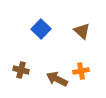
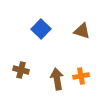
brown triangle: rotated 24 degrees counterclockwise
orange cross: moved 5 px down
brown arrow: rotated 55 degrees clockwise
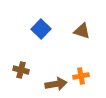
brown arrow: moved 1 px left, 5 px down; rotated 90 degrees clockwise
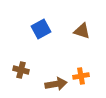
blue square: rotated 18 degrees clockwise
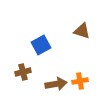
blue square: moved 16 px down
brown cross: moved 2 px right, 2 px down; rotated 28 degrees counterclockwise
orange cross: moved 1 px left, 5 px down
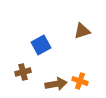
brown triangle: rotated 36 degrees counterclockwise
orange cross: rotated 28 degrees clockwise
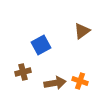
brown triangle: rotated 18 degrees counterclockwise
brown arrow: moved 1 px left, 1 px up
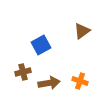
brown arrow: moved 6 px left
